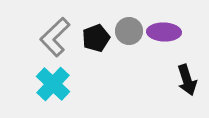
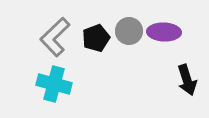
cyan cross: moved 1 px right; rotated 28 degrees counterclockwise
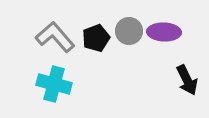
gray L-shape: rotated 93 degrees clockwise
black arrow: rotated 8 degrees counterclockwise
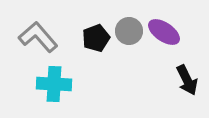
purple ellipse: rotated 32 degrees clockwise
gray L-shape: moved 17 px left
cyan cross: rotated 12 degrees counterclockwise
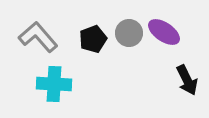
gray circle: moved 2 px down
black pentagon: moved 3 px left, 1 px down
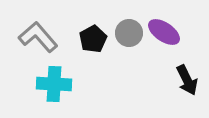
black pentagon: rotated 8 degrees counterclockwise
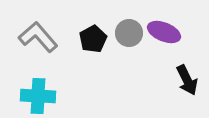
purple ellipse: rotated 12 degrees counterclockwise
cyan cross: moved 16 px left, 12 px down
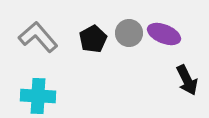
purple ellipse: moved 2 px down
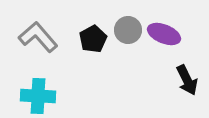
gray circle: moved 1 px left, 3 px up
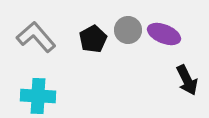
gray L-shape: moved 2 px left
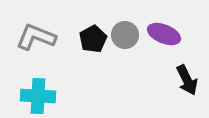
gray circle: moved 3 px left, 5 px down
gray L-shape: rotated 27 degrees counterclockwise
